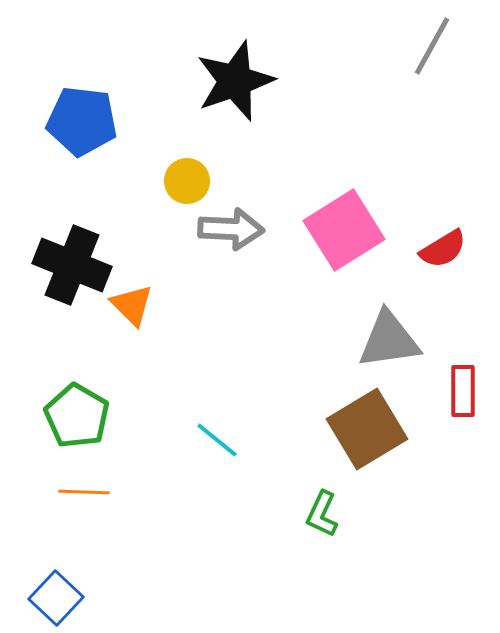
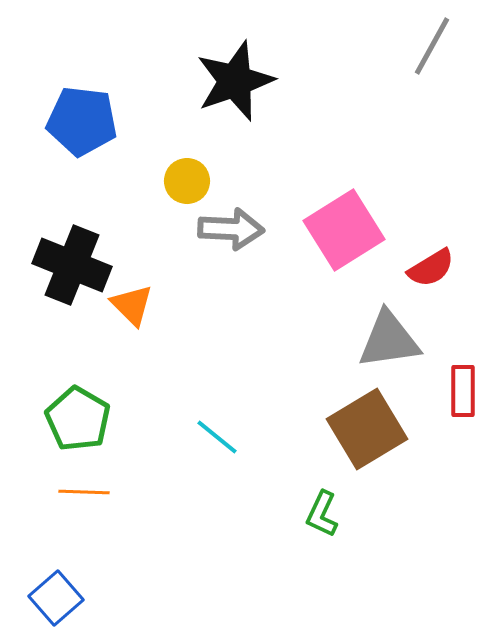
red semicircle: moved 12 px left, 19 px down
green pentagon: moved 1 px right, 3 px down
cyan line: moved 3 px up
blue square: rotated 6 degrees clockwise
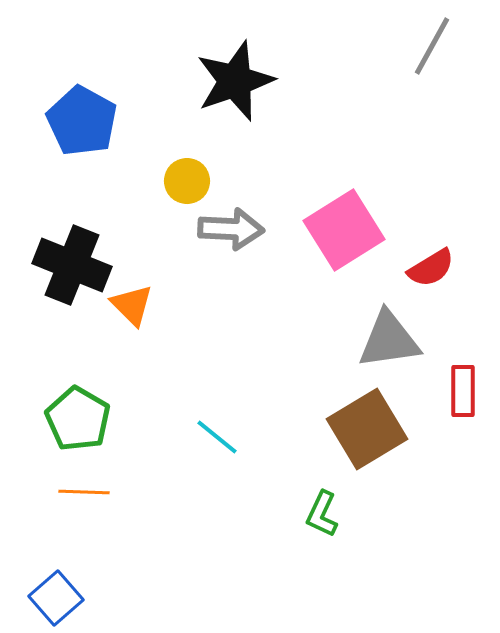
blue pentagon: rotated 22 degrees clockwise
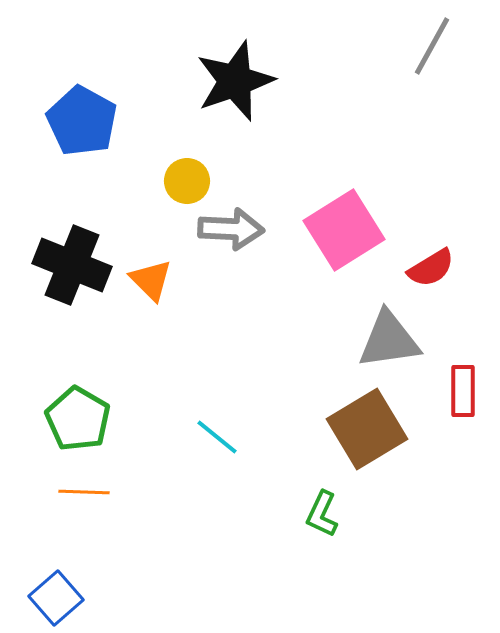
orange triangle: moved 19 px right, 25 px up
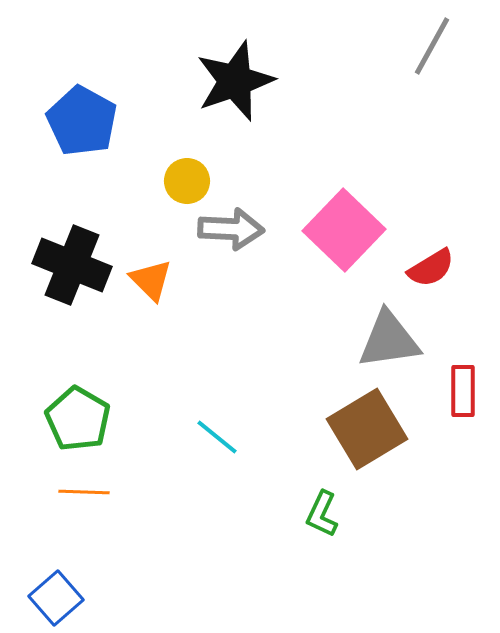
pink square: rotated 14 degrees counterclockwise
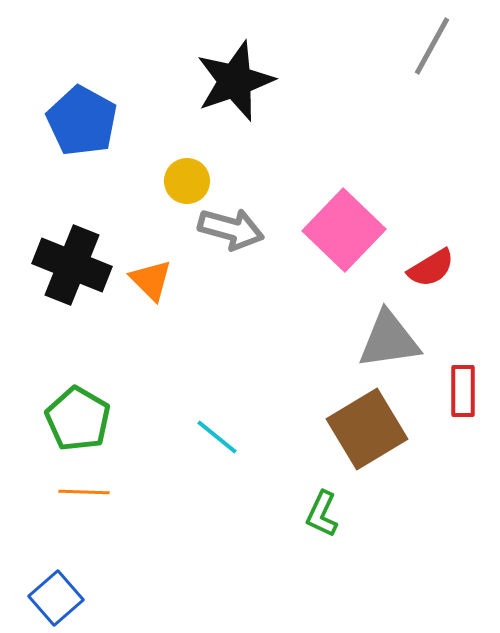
gray arrow: rotated 12 degrees clockwise
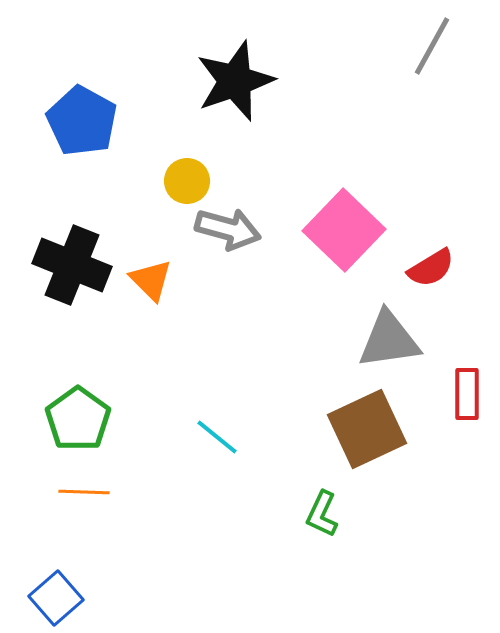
gray arrow: moved 3 px left
red rectangle: moved 4 px right, 3 px down
green pentagon: rotated 6 degrees clockwise
brown square: rotated 6 degrees clockwise
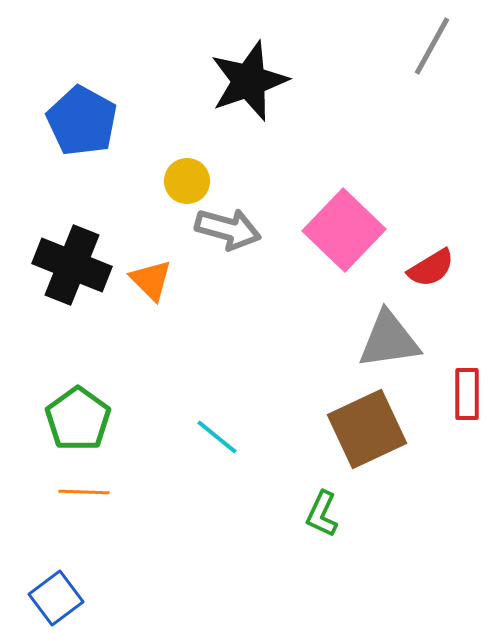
black star: moved 14 px right
blue square: rotated 4 degrees clockwise
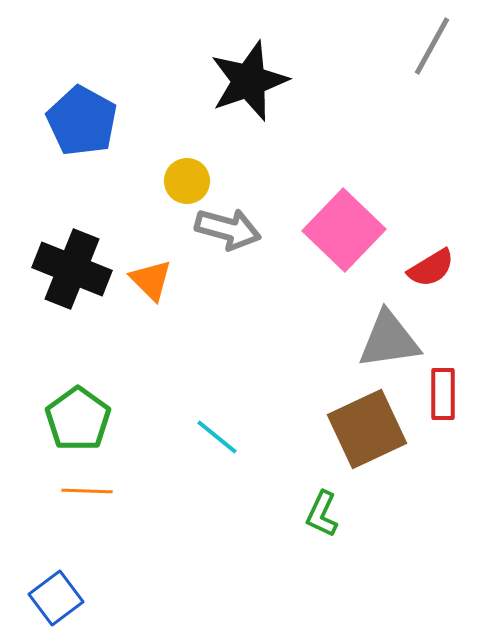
black cross: moved 4 px down
red rectangle: moved 24 px left
orange line: moved 3 px right, 1 px up
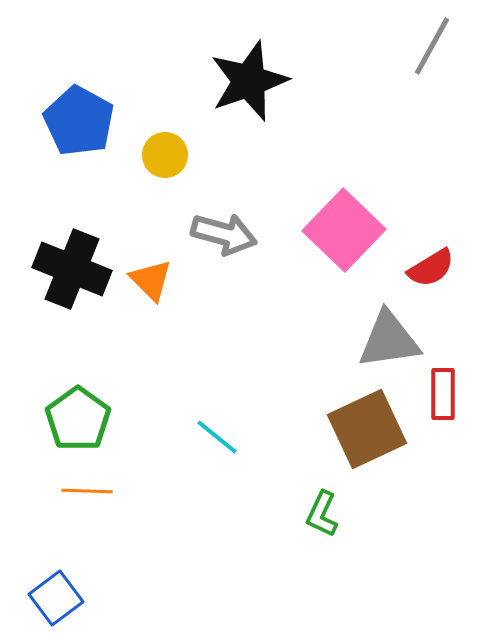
blue pentagon: moved 3 px left
yellow circle: moved 22 px left, 26 px up
gray arrow: moved 4 px left, 5 px down
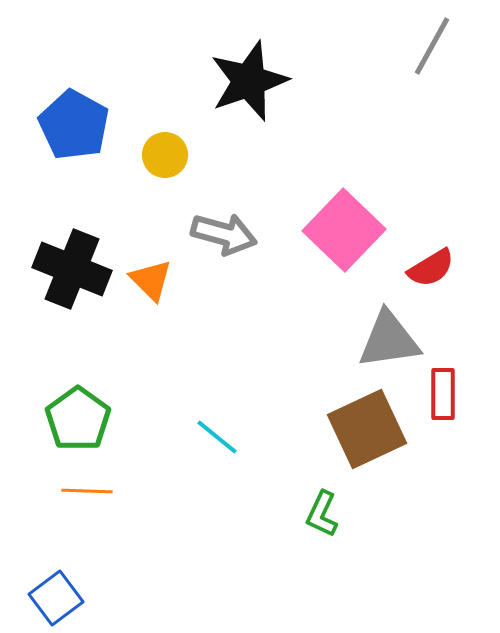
blue pentagon: moved 5 px left, 4 px down
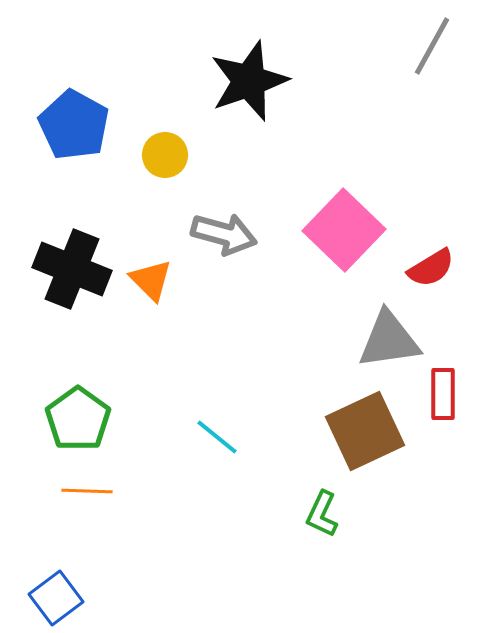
brown square: moved 2 px left, 2 px down
